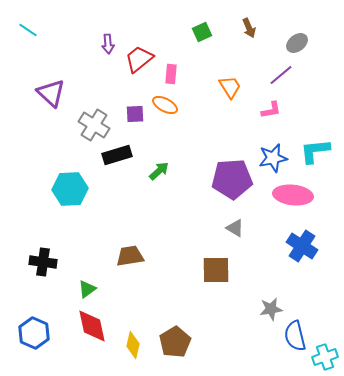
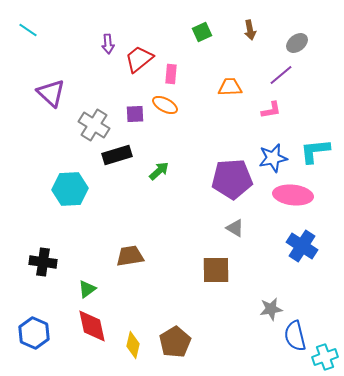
brown arrow: moved 1 px right, 2 px down; rotated 12 degrees clockwise
orange trapezoid: rotated 60 degrees counterclockwise
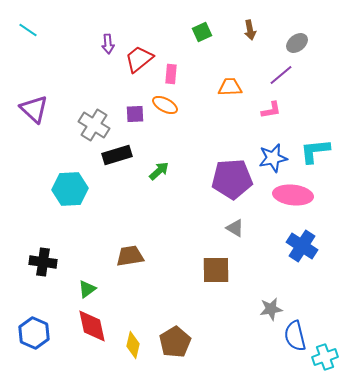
purple triangle: moved 17 px left, 16 px down
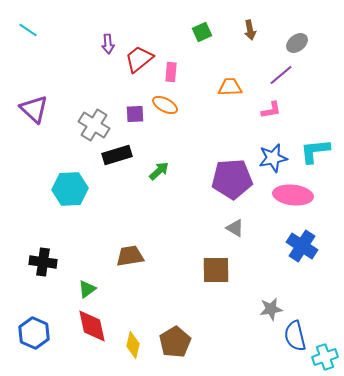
pink rectangle: moved 2 px up
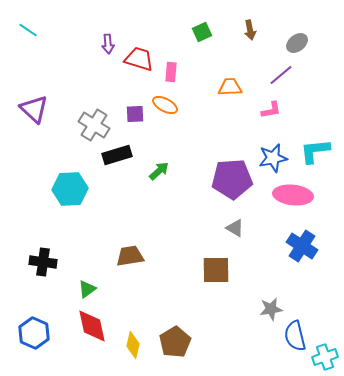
red trapezoid: rotated 56 degrees clockwise
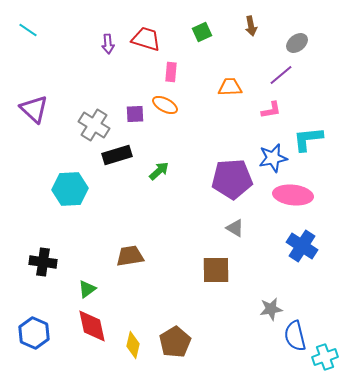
brown arrow: moved 1 px right, 4 px up
red trapezoid: moved 7 px right, 20 px up
cyan L-shape: moved 7 px left, 12 px up
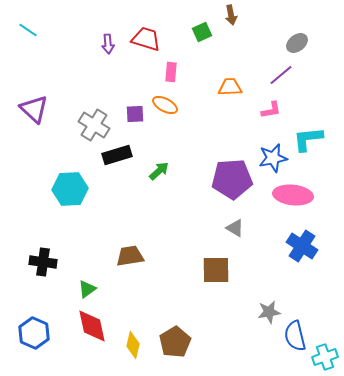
brown arrow: moved 20 px left, 11 px up
gray star: moved 2 px left, 3 px down
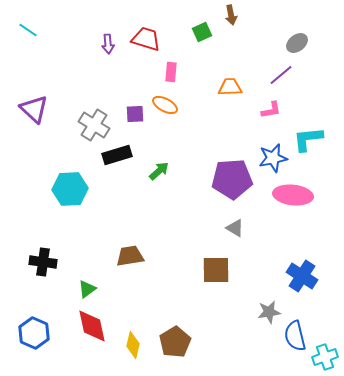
blue cross: moved 30 px down
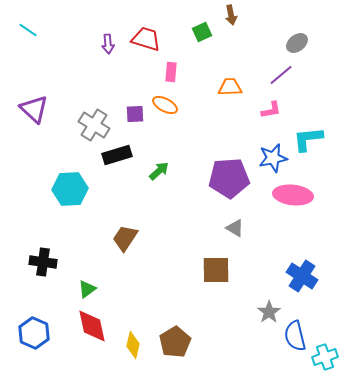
purple pentagon: moved 3 px left, 1 px up
brown trapezoid: moved 5 px left, 18 px up; rotated 48 degrees counterclockwise
gray star: rotated 25 degrees counterclockwise
